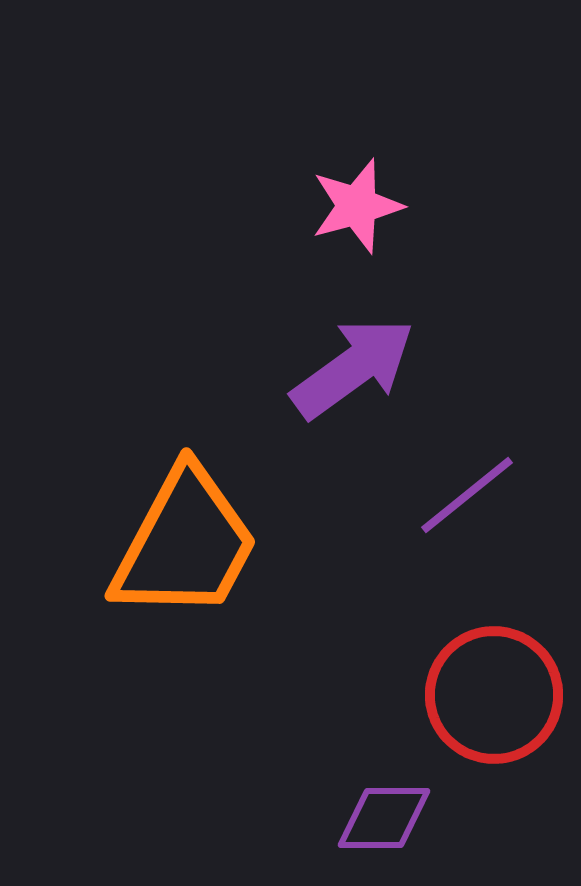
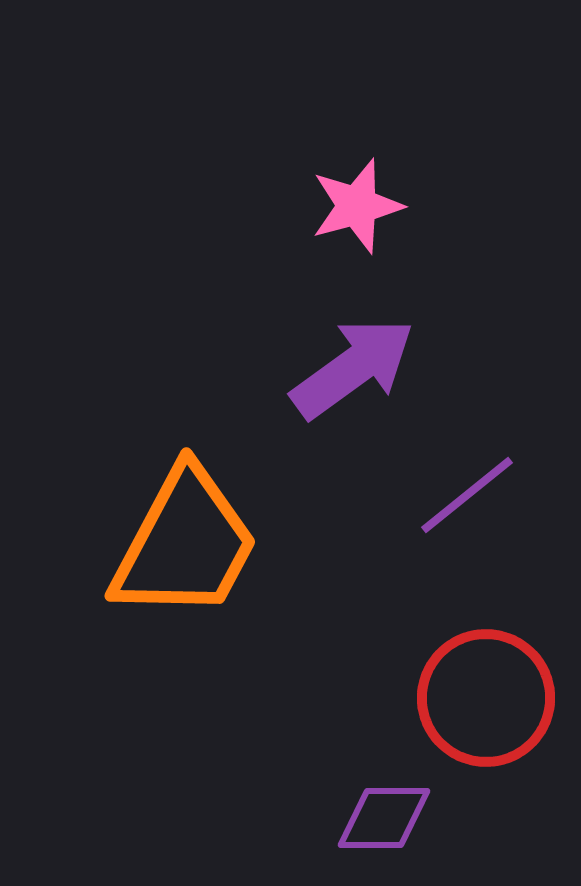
red circle: moved 8 px left, 3 px down
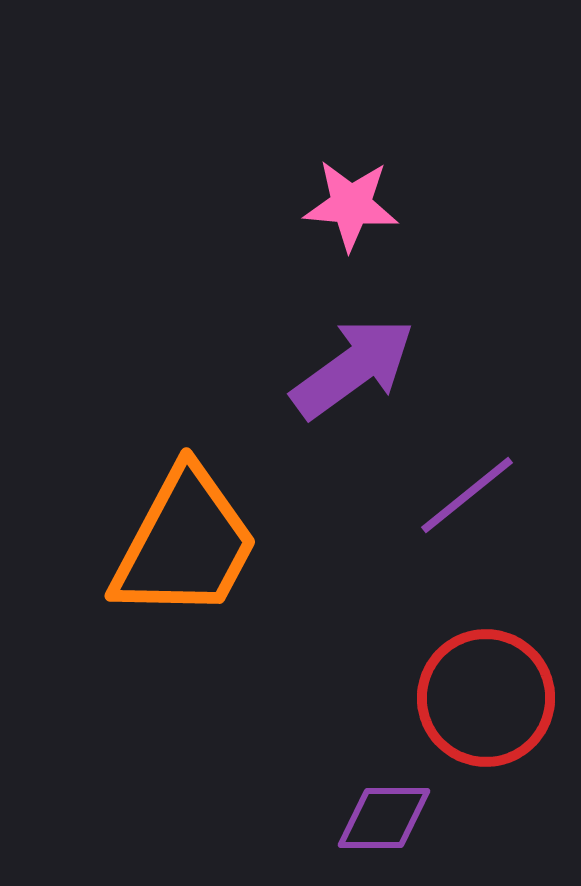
pink star: moved 6 px left, 1 px up; rotated 20 degrees clockwise
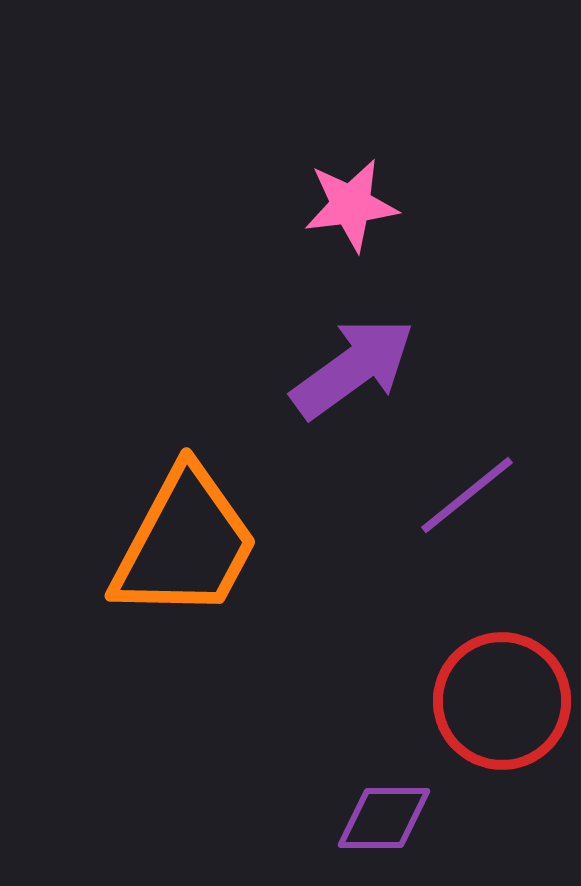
pink star: rotated 12 degrees counterclockwise
red circle: moved 16 px right, 3 px down
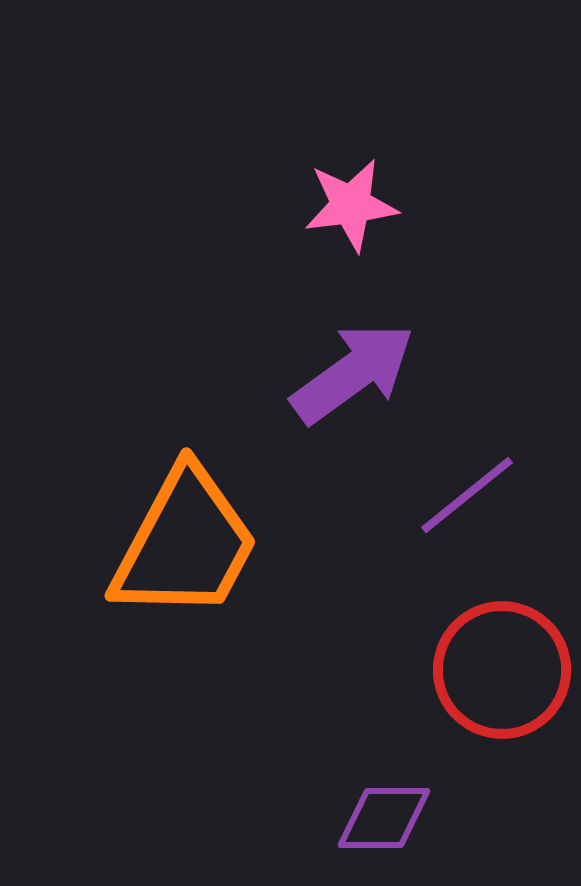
purple arrow: moved 5 px down
red circle: moved 31 px up
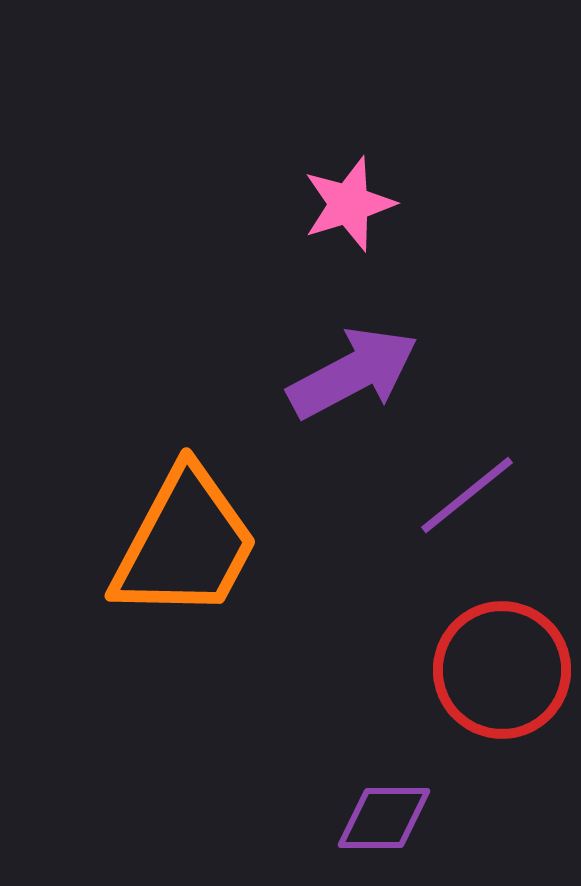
pink star: moved 2 px left, 1 px up; rotated 10 degrees counterclockwise
purple arrow: rotated 8 degrees clockwise
